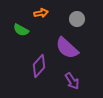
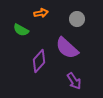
purple diamond: moved 5 px up
purple arrow: moved 2 px right
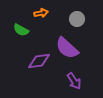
purple diamond: rotated 40 degrees clockwise
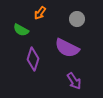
orange arrow: moved 1 px left; rotated 136 degrees clockwise
purple semicircle: rotated 15 degrees counterclockwise
purple diamond: moved 6 px left, 2 px up; rotated 65 degrees counterclockwise
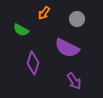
orange arrow: moved 4 px right
purple diamond: moved 4 px down
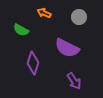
orange arrow: rotated 80 degrees clockwise
gray circle: moved 2 px right, 2 px up
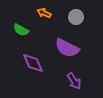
gray circle: moved 3 px left
purple diamond: rotated 40 degrees counterclockwise
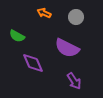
green semicircle: moved 4 px left, 6 px down
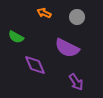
gray circle: moved 1 px right
green semicircle: moved 1 px left, 1 px down
purple diamond: moved 2 px right, 2 px down
purple arrow: moved 2 px right, 1 px down
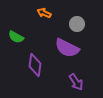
gray circle: moved 7 px down
purple diamond: rotated 30 degrees clockwise
